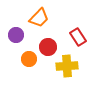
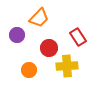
purple circle: moved 1 px right
red circle: moved 1 px right, 1 px down
orange circle: moved 11 px down
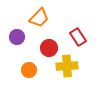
purple circle: moved 2 px down
